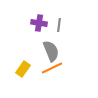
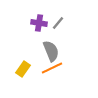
gray line: moved 1 px left, 2 px up; rotated 32 degrees clockwise
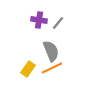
purple cross: moved 3 px up
yellow rectangle: moved 5 px right
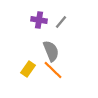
gray line: moved 3 px right, 1 px up
orange line: moved 1 px right, 2 px down; rotated 70 degrees clockwise
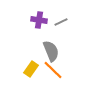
gray line: rotated 24 degrees clockwise
yellow rectangle: moved 3 px right
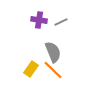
gray semicircle: moved 2 px right, 1 px down
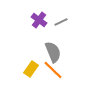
purple cross: rotated 28 degrees clockwise
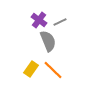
gray line: moved 1 px left
gray semicircle: moved 5 px left, 11 px up
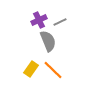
purple cross: rotated 28 degrees clockwise
